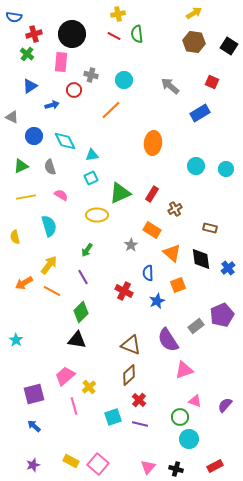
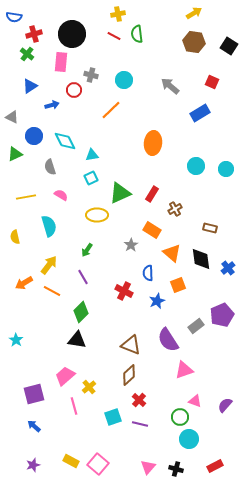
green triangle at (21, 166): moved 6 px left, 12 px up
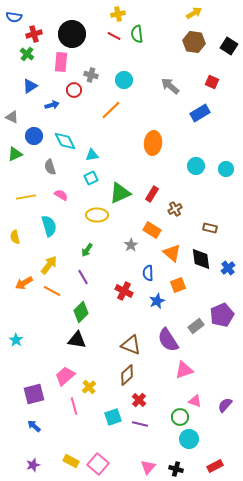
brown diamond at (129, 375): moved 2 px left
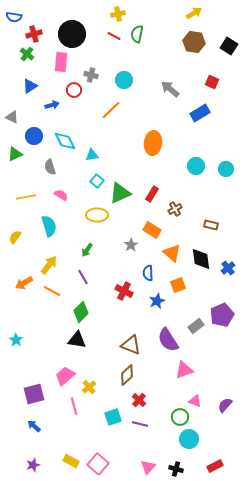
green semicircle at (137, 34): rotated 18 degrees clockwise
gray arrow at (170, 86): moved 3 px down
cyan square at (91, 178): moved 6 px right, 3 px down; rotated 24 degrees counterclockwise
brown rectangle at (210, 228): moved 1 px right, 3 px up
yellow semicircle at (15, 237): rotated 48 degrees clockwise
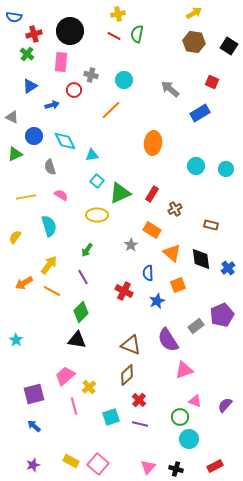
black circle at (72, 34): moved 2 px left, 3 px up
cyan square at (113, 417): moved 2 px left
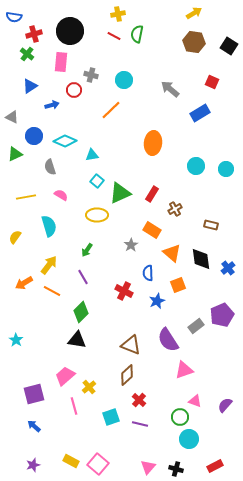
cyan diamond at (65, 141): rotated 40 degrees counterclockwise
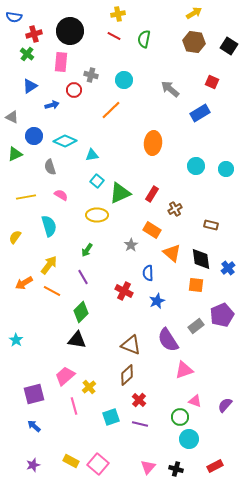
green semicircle at (137, 34): moved 7 px right, 5 px down
orange square at (178, 285): moved 18 px right; rotated 28 degrees clockwise
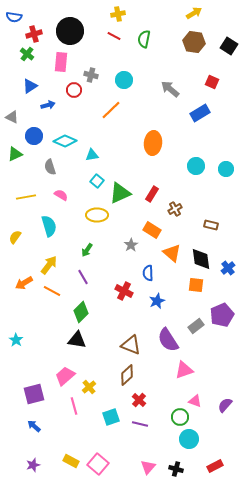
blue arrow at (52, 105): moved 4 px left
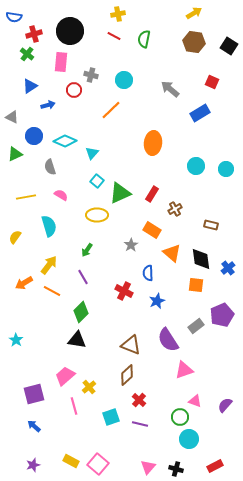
cyan triangle at (92, 155): moved 2 px up; rotated 40 degrees counterclockwise
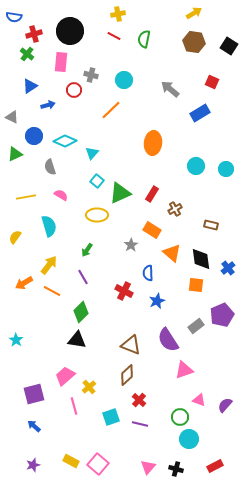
pink triangle at (195, 401): moved 4 px right, 1 px up
